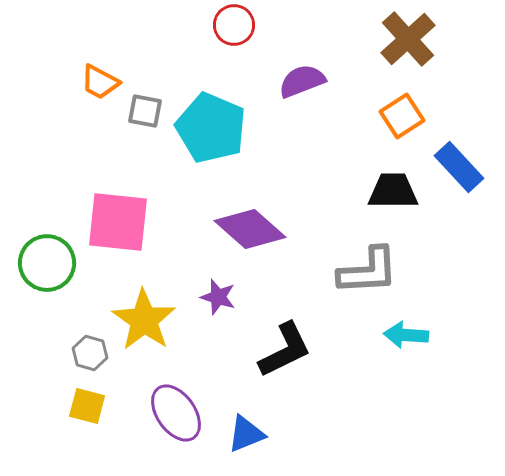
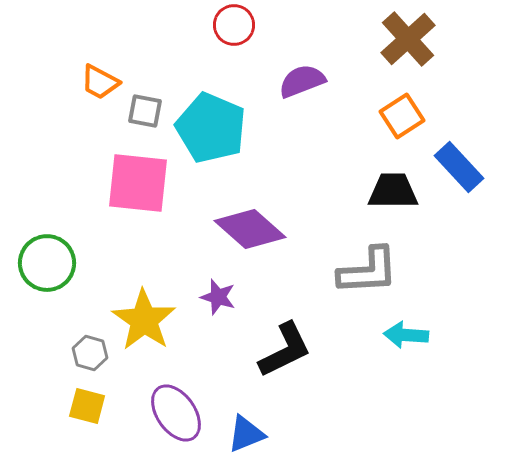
pink square: moved 20 px right, 39 px up
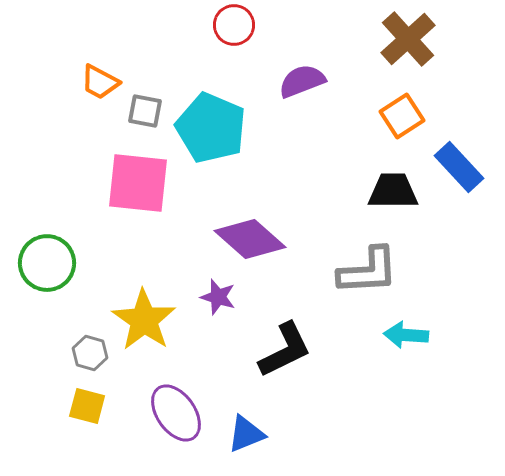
purple diamond: moved 10 px down
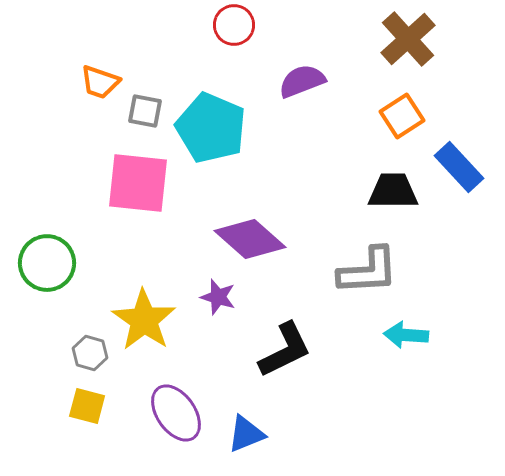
orange trapezoid: rotated 9 degrees counterclockwise
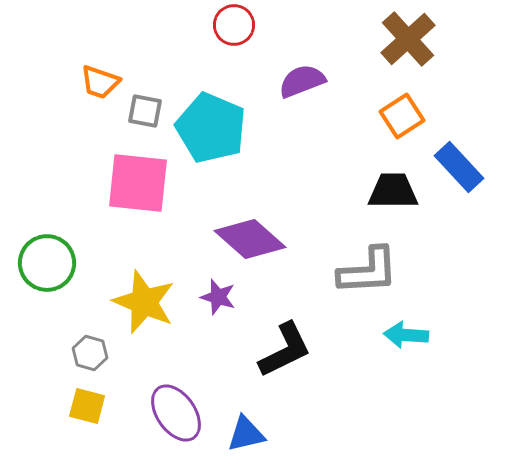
yellow star: moved 18 px up; rotated 12 degrees counterclockwise
blue triangle: rotated 9 degrees clockwise
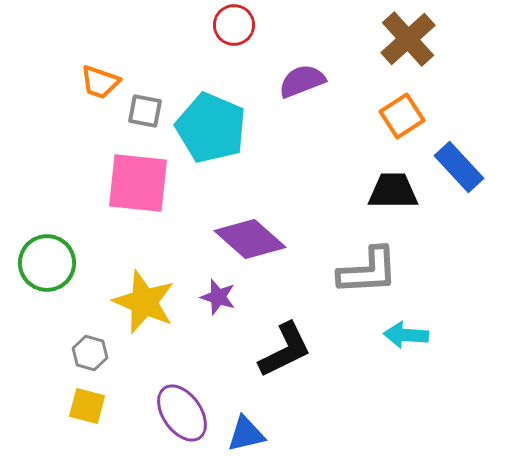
purple ellipse: moved 6 px right
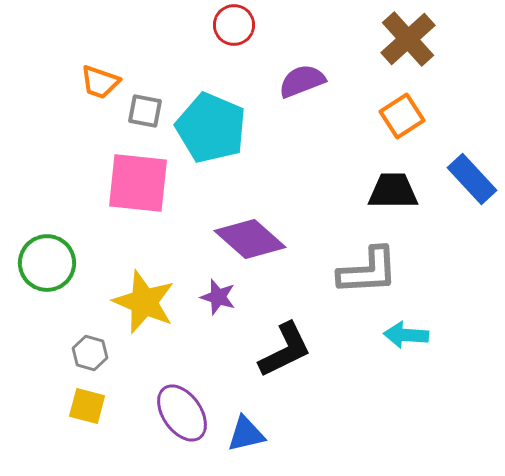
blue rectangle: moved 13 px right, 12 px down
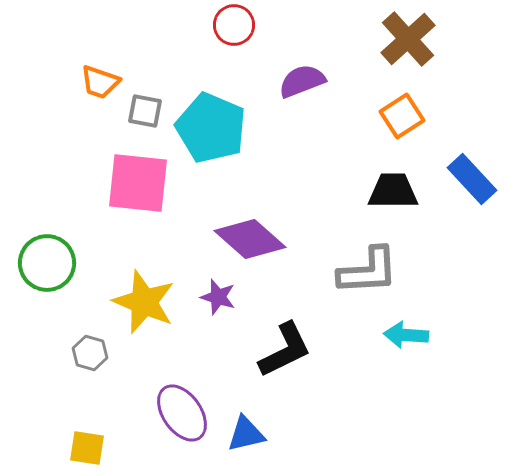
yellow square: moved 42 px down; rotated 6 degrees counterclockwise
